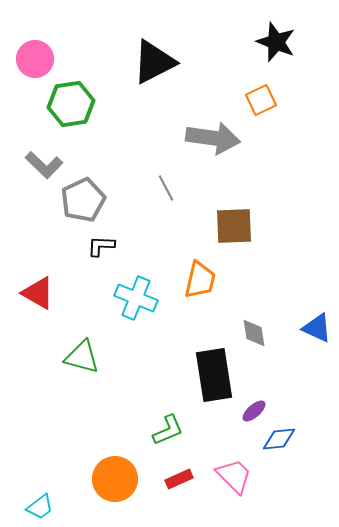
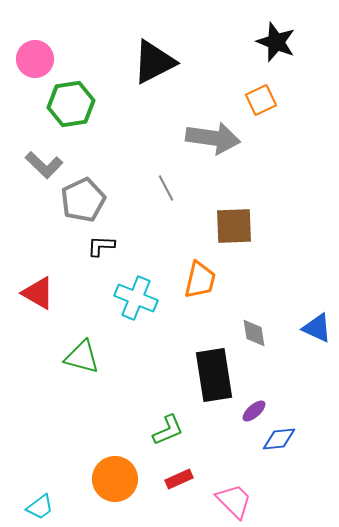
pink trapezoid: moved 25 px down
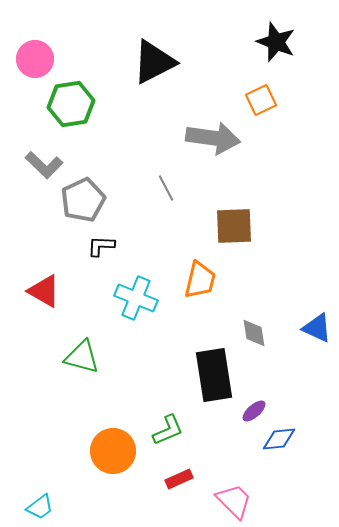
red triangle: moved 6 px right, 2 px up
orange circle: moved 2 px left, 28 px up
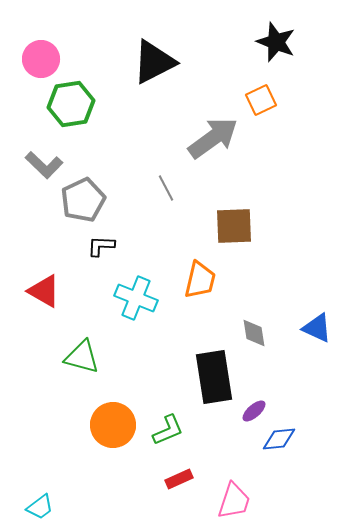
pink circle: moved 6 px right
gray arrow: rotated 44 degrees counterclockwise
black rectangle: moved 2 px down
orange circle: moved 26 px up
pink trapezoid: rotated 63 degrees clockwise
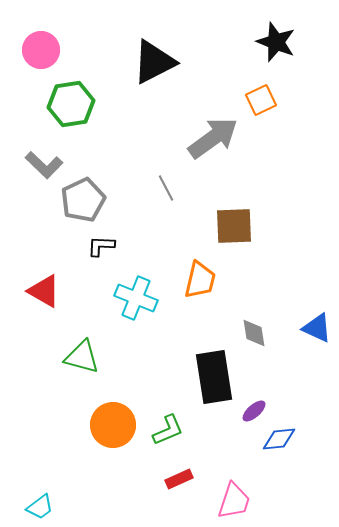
pink circle: moved 9 px up
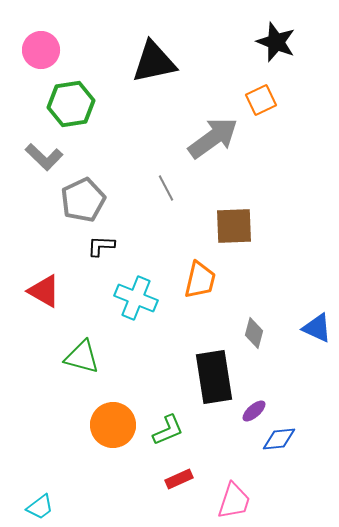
black triangle: rotated 15 degrees clockwise
gray L-shape: moved 8 px up
gray diamond: rotated 24 degrees clockwise
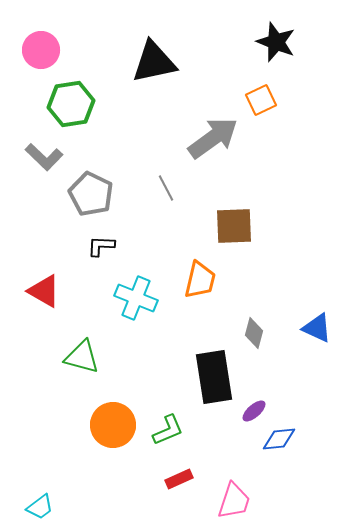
gray pentagon: moved 8 px right, 6 px up; rotated 21 degrees counterclockwise
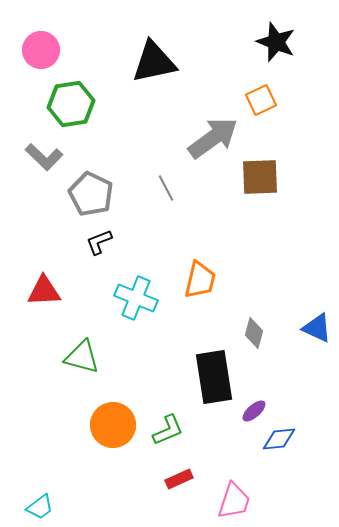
brown square: moved 26 px right, 49 px up
black L-shape: moved 2 px left, 4 px up; rotated 24 degrees counterclockwise
red triangle: rotated 33 degrees counterclockwise
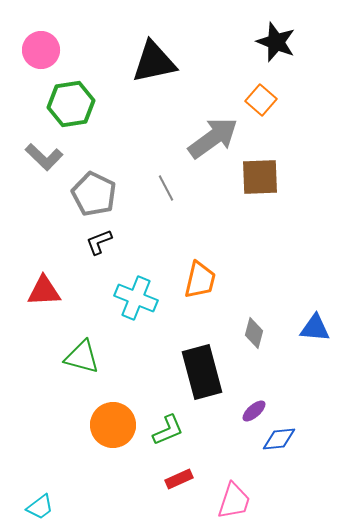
orange square: rotated 24 degrees counterclockwise
gray pentagon: moved 3 px right
blue triangle: moved 2 px left; rotated 20 degrees counterclockwise
black rectangle: moved 12 px left, 5 px up; rotated 6 degrees counterclockwise
